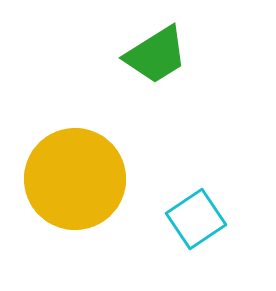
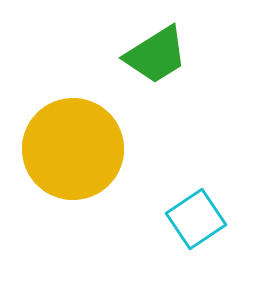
yellow circle: moved 2 px left, 30 px up
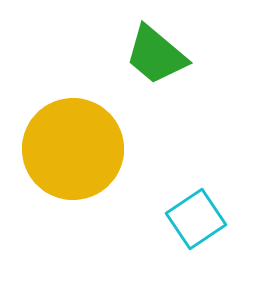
green trapezoid: rotated 72 degrees clockwise
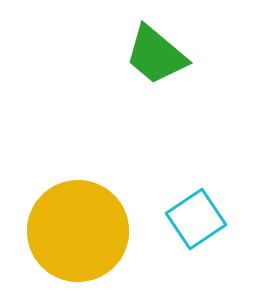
yellow circle: moved 5 px right, 82 px down
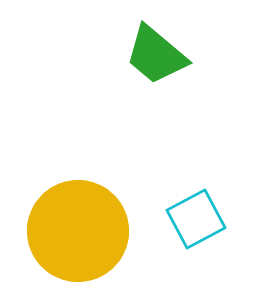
cyan square: rotated 6 degrees clockwise
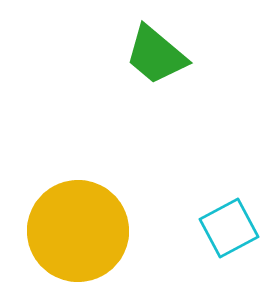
cyan square: moved 33 px right, 9 px down
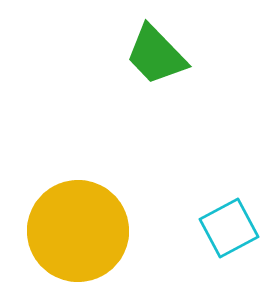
green trapezoid: rotated 6 degrees clockwise
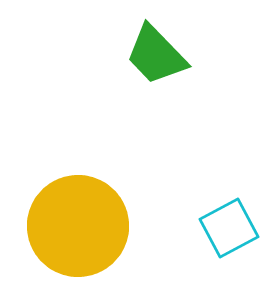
yellow circle: moved 5 px up
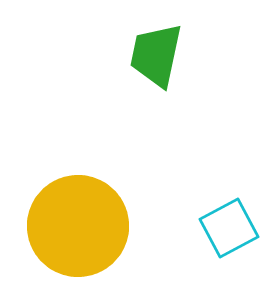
green trapezoid: rotated 56 degrees clockwise
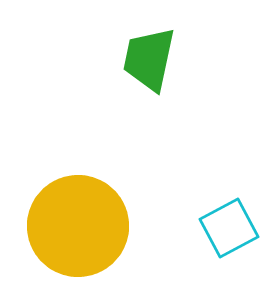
green trapezoid: moved 7 px left, 4 px down
